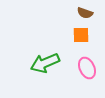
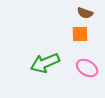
orange square: moved 1 px left, 1 px up
pink ellipse: rotated 35 degrees counterclockwise
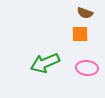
pink ellipse: rotated 25 degrees counterclockwise
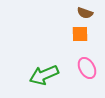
green arrow: moved 1 px left, 12 px down
pink ellipse: rotated 55 degrees clockwise
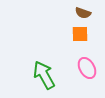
brown semicircle: moved 2 px left
green arrow: rotated 84 degrees clockwise
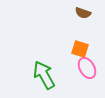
orange square: moved 15 px down; rotated 18 degrees clockwise
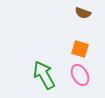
pink ellipse: moved 7 px left, 7 px down
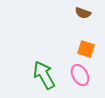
orange square: moved 6 px right
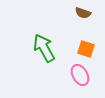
green arrow: moved 27 px up
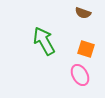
green arrow: moved 7 px up
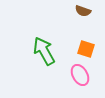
brown semicircle: moved 2 px up
green arrow: moved 10 px down
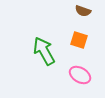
orange square: moved 7 px left, 9 px up
pink ellipse: rotated 30 degrees counterclockwise
